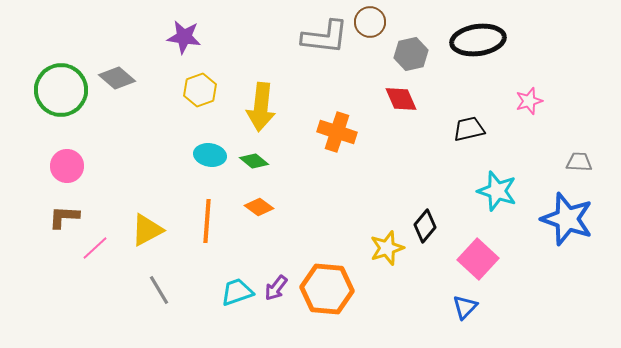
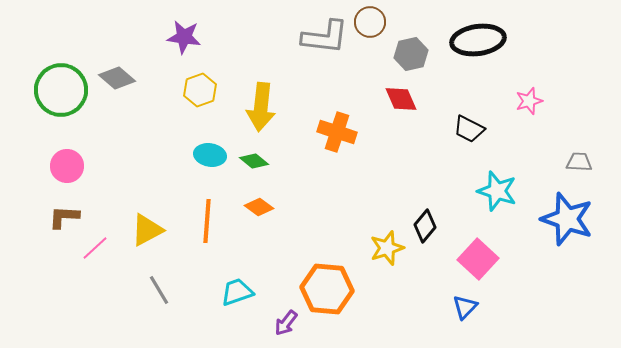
black trapezoid: rotated 140 degrees counterclockwise
purple arrow: moved 10 px right, 35 px down
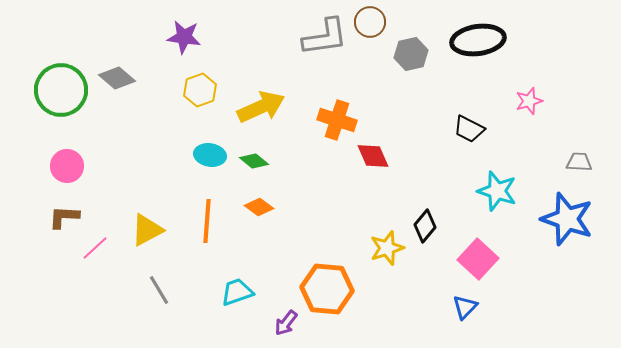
gray L-shape: rotated 15 degrees counterclockwise
red diamond: moved 28 px left, 57 px down
yellow arrow: rotated 120 degrees counterclockwise
orange cross: moved 12 px up
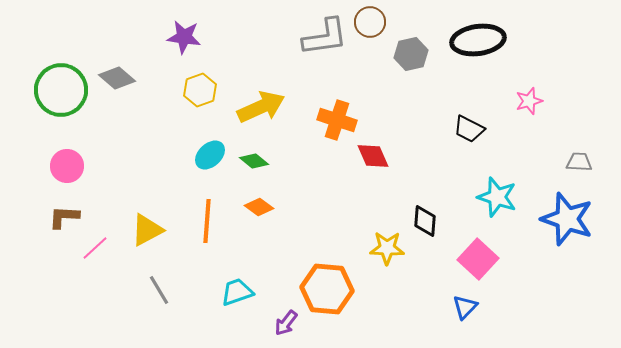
cyan ellipse: rotated 52 degrees counterclockwise
cyan star: moved 6 px down
black diamond: moved 5 px up; rotated 36 degrees counterclockwise
yellow star: rotated 20 degrees clockwise
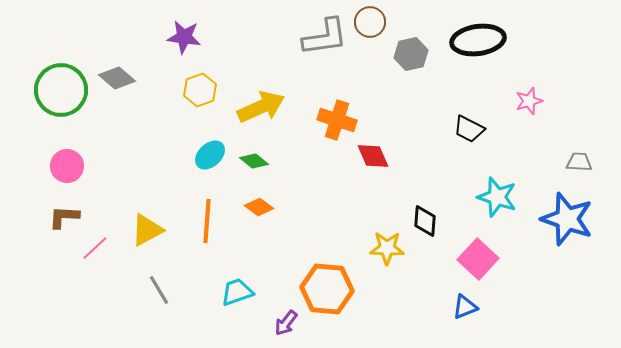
blue triangle: rotated 24 degrees clockwise
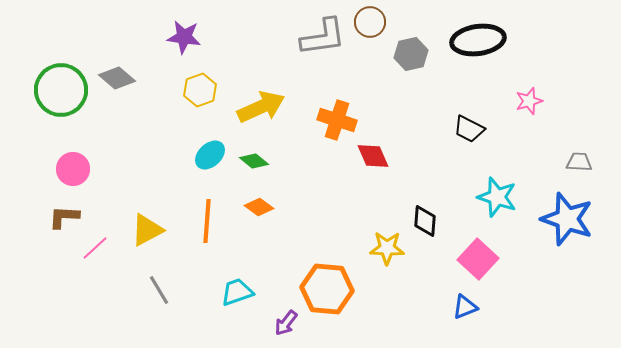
gray L-shape: moved 2 px left
pink circle: moved 6 px right, 3 px down
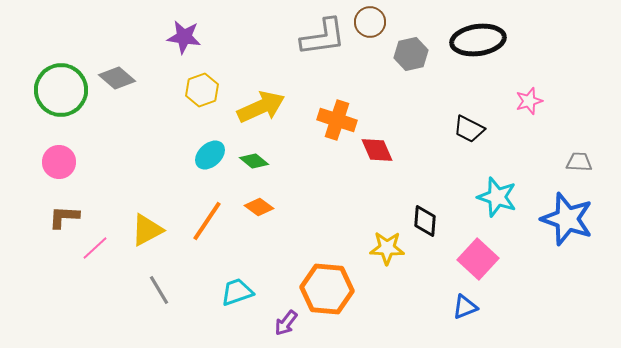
yellow hexagon: moved 2 px right
red diamond: moved 4 px right, 6 px up
pink circle: moved 14 px left, 7 px up
orange line: rotated 30 degrees clockwise
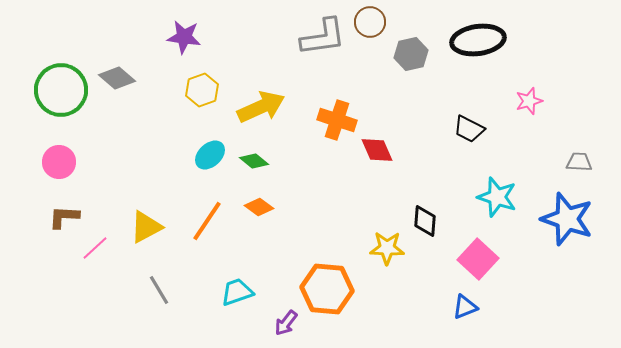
yellow triangle: moved 1 px left, 3 px up
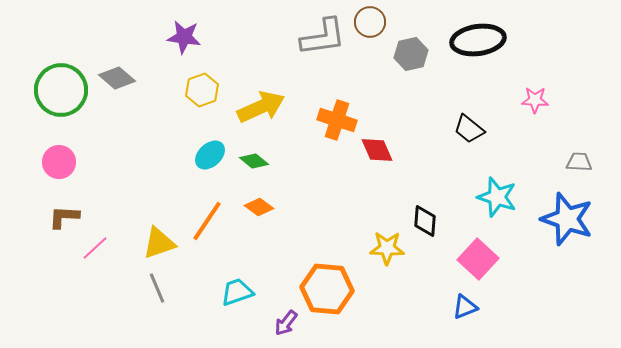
pink star: moved 6 px right, 1 px up; rotated 20 degrees clockwise
black trapezoid: rotated 12 degrees clockwise
yellow triangle: moved 13 px right, 16 px down; rotated 9 degrees clockwise
gray line: moved 2 px left, 2 px up; rotated 8 degrees clockwise
